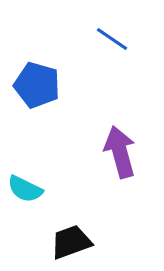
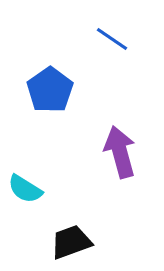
blue pentagon: moved 13 px right, 5 px down; rotated 21 degrees clockwise
cyan semicircle: rotated 6 degrees clockwise
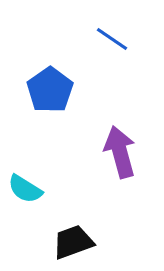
black trapezoid: moved 2 px right
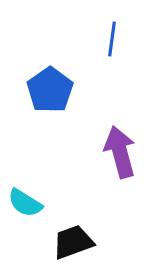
blue line: rotated 64 degrees clockwise
cyan semicircle: moved 14 px down
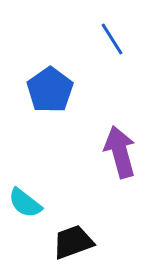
blue line: rotated 40 degrees counterclockwise
cyan semicircle: rotated 6 degrees clockwise
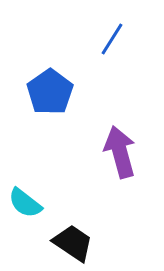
blue line: rotated 64 degrees clockwise
blue pentagon: moved 2 px down
black trapezoid: moved 1 px down; rotated 54 degrees clockwise
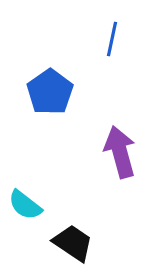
blue line: rotated 20 degrees counterclockwise
cyan semicircle: moved 2 px down
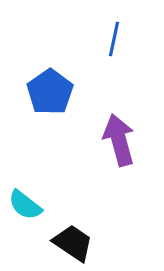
blue line: moved 2 px right
purple arrow: moved 1 px left, 12 px up
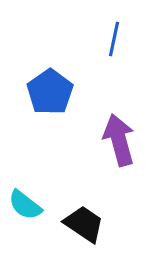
black trapezoid: moved 11 px right, 19 px up
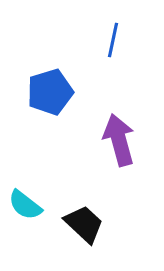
blue line: moved 1 px left, 1 px down
blue pentagon: rotated 18 degrees clockwise
black trapezoid: rotated 9 degrees clockwise
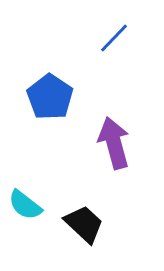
blue line: moved 1 px right, 2 px up; rotated 32 degrees clockwise
blue pentagon: moved 5 px down; rotated 21 degrees counterclockwise
purple arrow: moved 5 px left, 3 px down
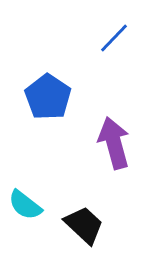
blue pentagon: moved 2 px left
black trapezoid: moved 1 px down
